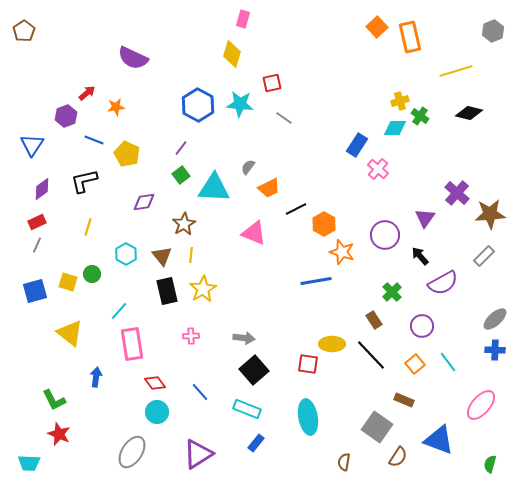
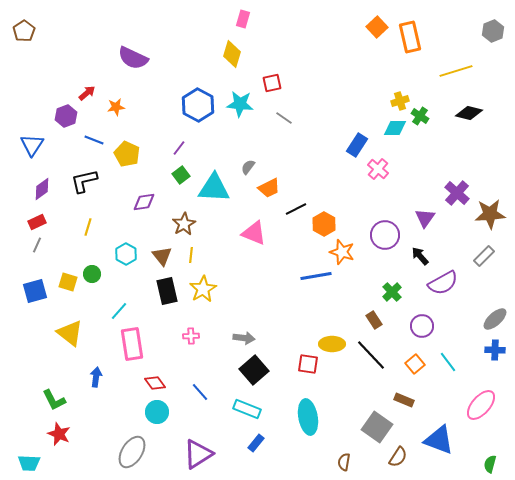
purple line at (181, 148): moved 2 px left
blue line at (316, 281): moved 5 px up
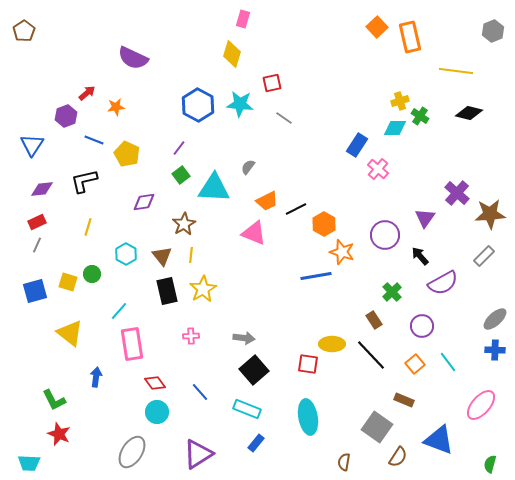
yellow line at (456, 71): rotated 24 degrees clockwise
orange trapezoid at (269, 188): moved 2 px left, 13 px down
purple diamond at (42, 189): rotated 30 degrees clockwise
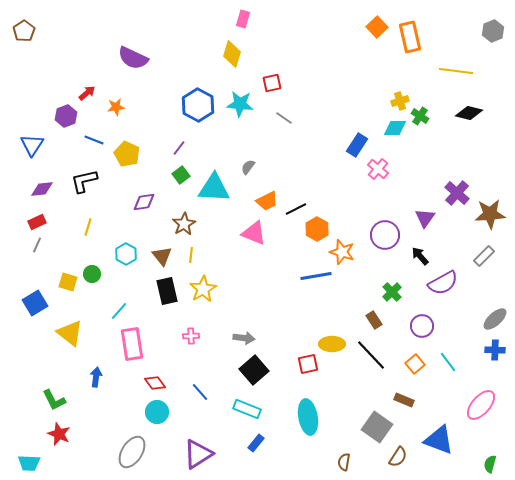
orange hexagon at (324, 224): moved 7 px left, 5 px down
blue square at (35, 291): moved 12 px down; rotated 15 degrees counterclockwise
red square at (308, 364): rotated 20 degrees counterclockwise
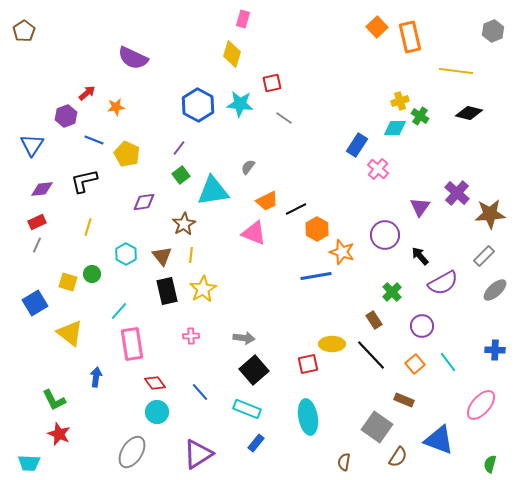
cyan triangle at (214, 188): moved 1 px left, 3 px down; rotated 12 degrees counterclockwise
purple triangle at (425, 218): moved 5 px left, 11 px up
gray ellipse at (495, 319): moved 29 px up
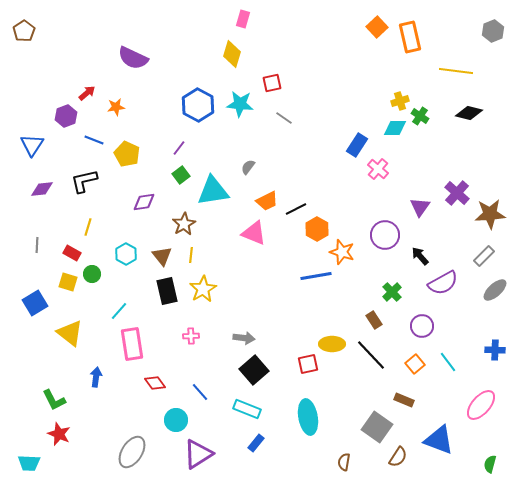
red rectangle at (37, 222): moved 35 px right, 31 px down; rotated 54 degrees clockwise
gray line at (37, 245): rotated 21 degrees counterclockwise
cyan circle at (157, 412): moved 19 px right, 8 px down
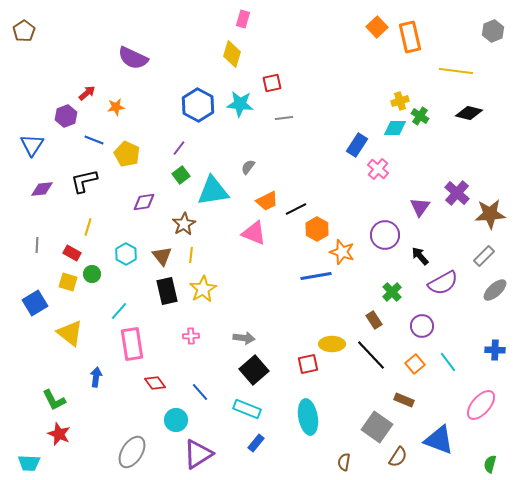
gray line at (284, 118): rotated 42 degrees counterclockwise
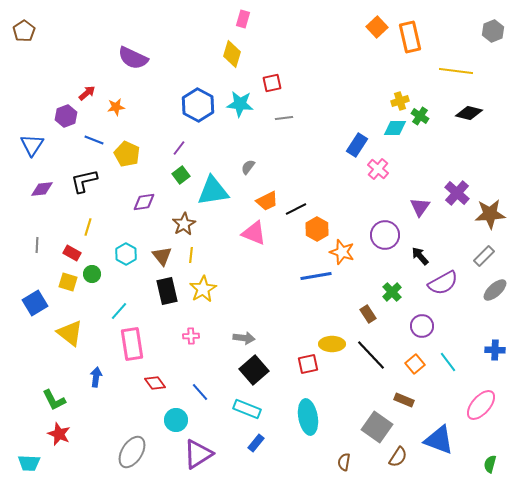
brown rectangle at (374, 320): moved 6 px left, 6 px up
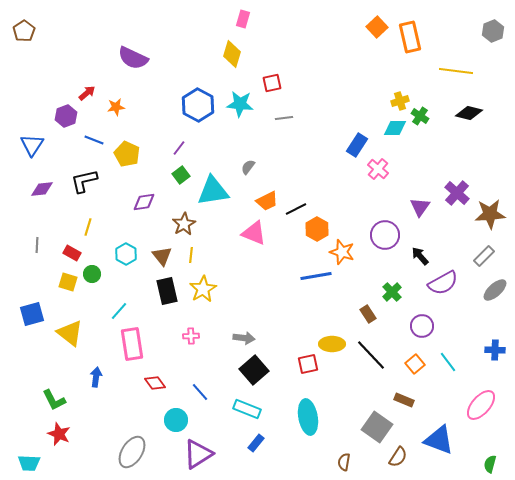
blue square at (35, 303): moved 3 px left, 11 px down; rotated 15 degrees clockwise
